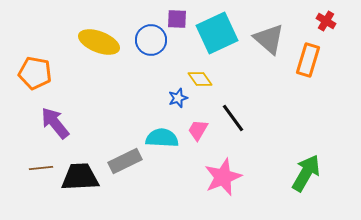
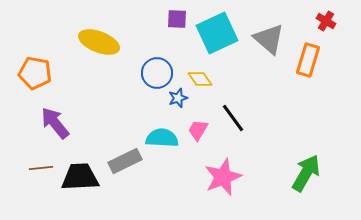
blue circle: moved 6 px right, 33 px down
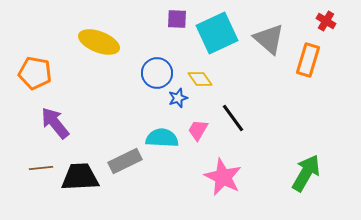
pink star: rotated 24 degrees counterclockwise
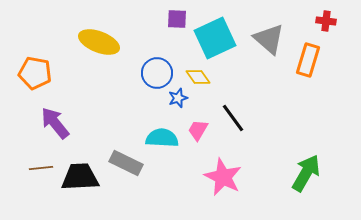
red cross: rotated 24 degrees counterclockwise
cyan square: moved 2 px left, 5 px down
yellow diamond: moved 2 px left, 2 px up
gray rectangle: moved 1 px right, 2 px down; rotated 52 degrees clockwise
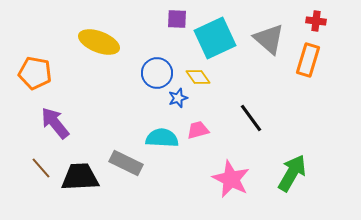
red cross: moved 10 px left
black line: moved 18 px right
pink trapezoid: rotated 45 degrees clockwise
brown line: rotated 55 degrees clockwise
green arrow: moved 14 px left
pink star: moved 8 px right, 2 px down
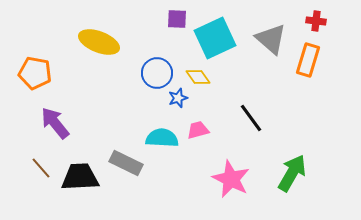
gray triangle: moved 2 px right
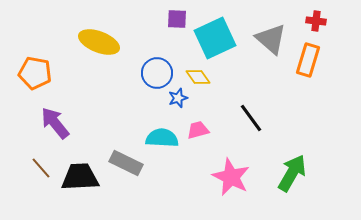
pink star: moved 2 px up
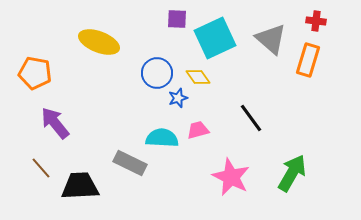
gray rectangle: moved 4 px right
black trapezoid: moved 9 px down
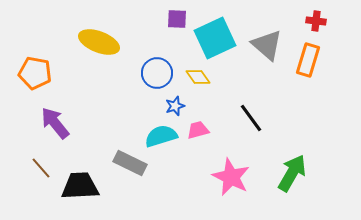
gray triangle: moved 4 px left, 6 px down
blue star: moved 3 px left, 8 px down
cyan semicircle: moved 1 px left, 2 px up; rotated 20 degrees counterclockwise
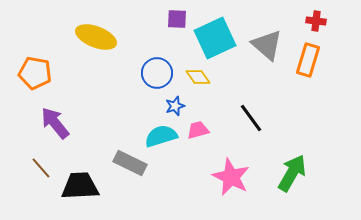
yellow ellipse: moved 3 px left, 5 px up
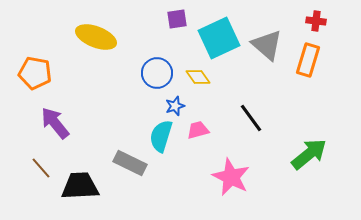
purple square: rotated 10 degrees counterclockwise
cyan square: moved 4 px right
cyan semicircle: rotated 56 degrees counterclockwise
green arrow: moved 17 px right, 19 px up; rotated 21 degrees clockwise
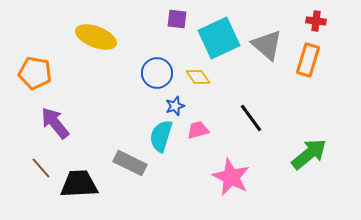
purple square: rotated 15 degrees clockwise
black trapezoid: moved 1 px left, 2 px up
